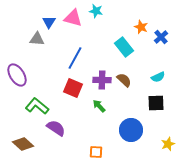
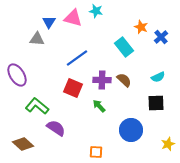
blue line: moved 2 px right; rotated 25 degrees clockwise
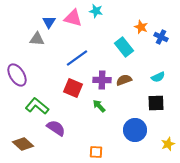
blue cross: rotated 24 degrees counterclockwise
brown semicircle: rotated 63 degrees counterclockwise
blue circle: moved 4 px right
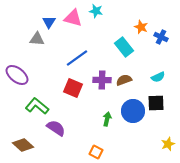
purple ellipse: rotated 20 degrees counterclockwise
green arrow: moved 8 px right, 13 px down; rotated 56 degrees clockwise
blue circle: moved 2 px left, 19 px up
brown diamond: moved 1 px down
orange square: rotated 24 degrees clockwise
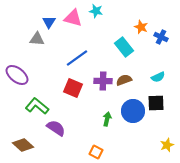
purple cross: moved 1 px right, 1 px down
yellow star: moved 1 px left, 1 px down
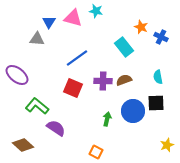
cyan semicircle: rotated 104 degrees clockwise
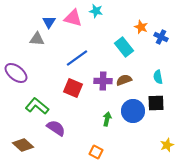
purple ellipse: moved 1 px left, 2 px up
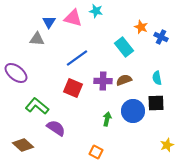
cyan semicircle: moved 1 px left, 1 px down
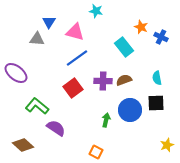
pink triangle: moved 2 px right, 14 px down
red square: rotated 30 degrees clockwise
blue circle: moved 3 px left, 1 px up
green arrow: moved 1 px left, 1 px down
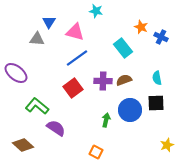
cyan rectangle: moved 1 px left, 1 px down
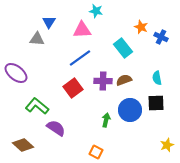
pink triangle: moved 7 px right, 2 px up; rotated 18 degrees counterclockwise
blue line: moved 3 px right
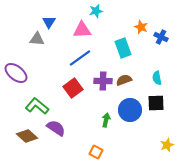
cyan star: rotated 24 degrees counterclockwise
cyan rectangle: rotated 18 degrees clockwise
brown diamond: moved 4 px right, 9 px up
